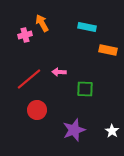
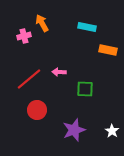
pink cross: moved 1 px left, 1 px down
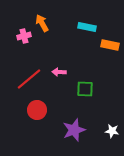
orange rectangle: moved 2 px right, 5 px up
white star: rotated 24 degrees counterclockwise
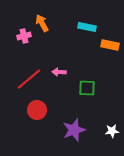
green square: moved 2 px right, 1 px up
white star: rotated 16 degrees counterclockwise
